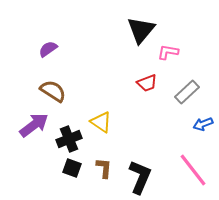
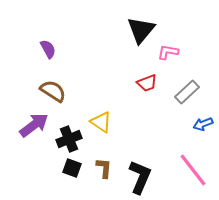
purple semicircle: rotated 96 degrees clockwise
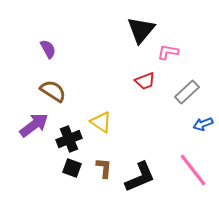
red trapezoid: moved 2 px left, 2 px up
black L-shape: rotated 44 degrees clockwise
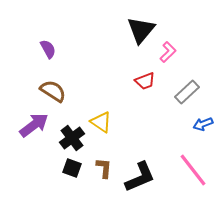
pink L-shape: rotated 125 degrees clockwise
black cross: moved 3 px right, 1 px up; rotated 15 degrees counterclockwise
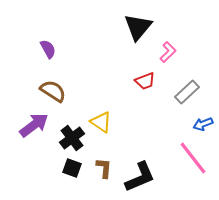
black triangle: moved 3 px left, 3 px up
pink line: moved 12 px up
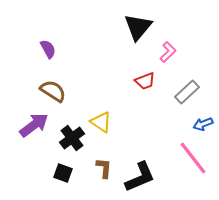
black square: moved 9 px left, 5 px down
